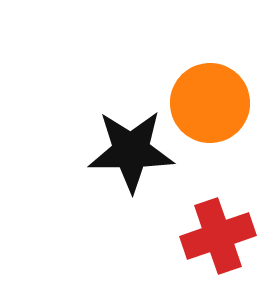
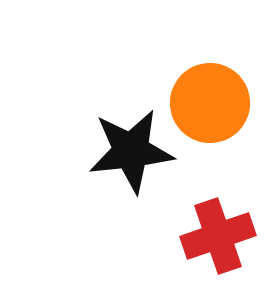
black star: rotated 6 degrees counterclockwise
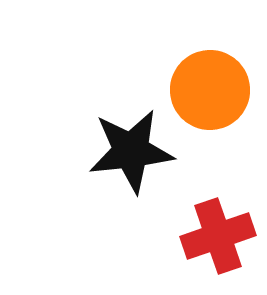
orange circle: moved 13 px up
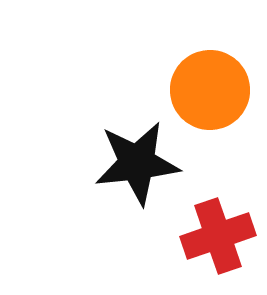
black star: moved 6 px right, 12 px down
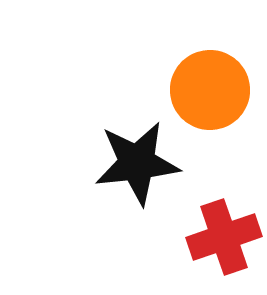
red cross: moved 6 px right, 1 px down
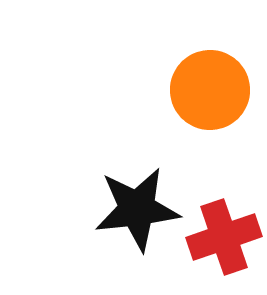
black star: moved 46 px down
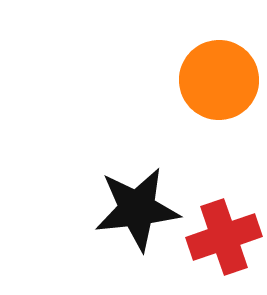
orange circle: moved 9 px right, 10 px up
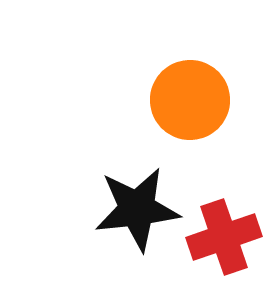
orange circle: moved 29 px left, 20 px down
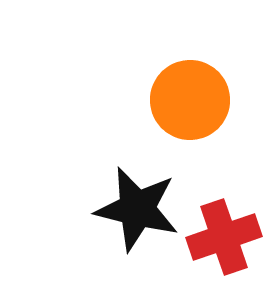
black star: rotated 20 degrees clockwise
